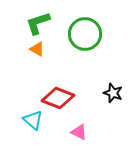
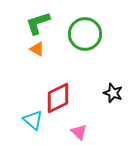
red diamond: rotated 48 degrees counterclockwise
pink triangle: rotated 18 degrees clockwise
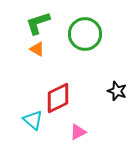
black star: moved 4 px right, 2 px up
pink triangle: moved 1 px left; rotated 48 degrees clockwise
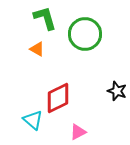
green L-shape: moved 7 px right, 5 px up; rotated 92 degrees clockwise
